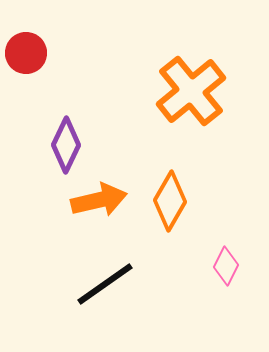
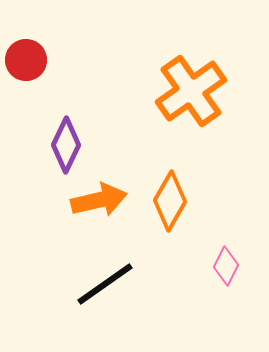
red circle: moved 7 px down
orange cross: rotated 4 degrees clockwise
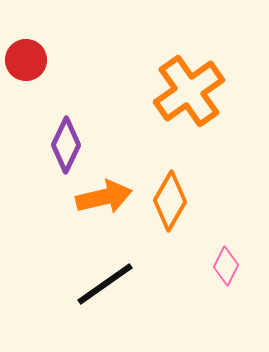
orange cross: moved 2 px left
orange arrow: moved 5 px right, 3 px up
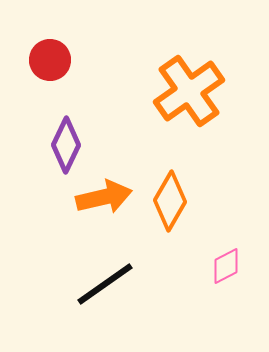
red circle: moved 24 px right
pink diamond: rotated 36 degrees clockwise
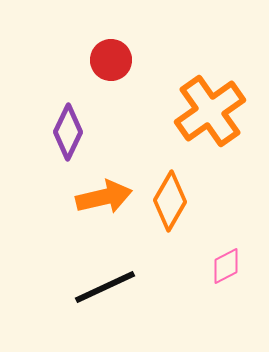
red circle: moved 61 px right
orange cross: moved 21 px right, 20 px down
purple diamond: moved 2 px right, 13 px up
black line: moved 3 px down; rotated 10 degrees clockwise
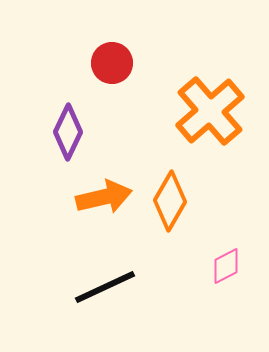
red circle: moved 1 px right, 3 px down
orange cross: rotated 6 degrees counterclockwise
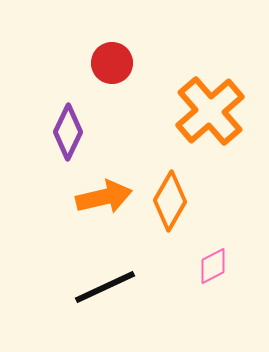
pink diamond: moved 13 px left
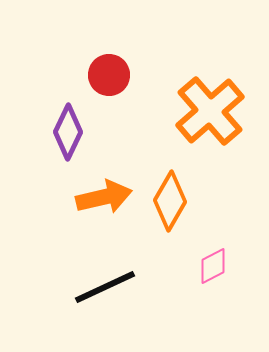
red circle: moved 3 px left, 12 px down
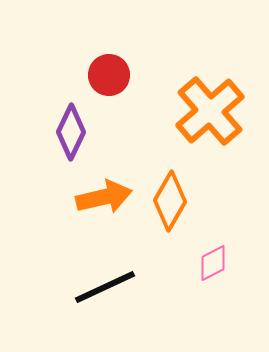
purple diamond: moved 3 px right
pink diamond: moved 3 px up
